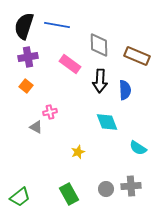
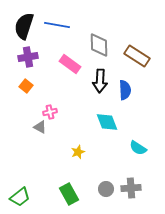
brown rectangle: rotated 10 degrees clockwise
gray triangle: moved 4 px right
gray cross: moved 2 px down
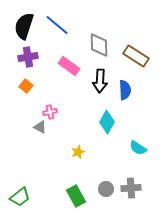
blue line: rotated 30 degrees clockwise
brown rectangle: moved 1 px left
pink rectangle: moved 1 px left, 2 px down
cyan diamond: rotated 50 degrees clockwise
green rectangle: moved 7 px right, 2 px down
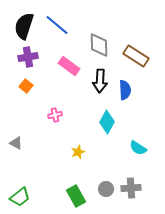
pink cross: moved 5 px right, 3 px down
gray triangle: moved 24 px left, 16 px down
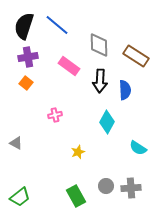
orange square: moved 3 px up
gray circle: moved 3 px up
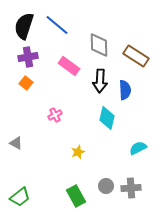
pink cross: rotated 16 degrees counterclockwise
cyan diamond: moved 4 px up; rotated 15 degrees counterclockwise
cyan semicircle: rotated 120 degrees clockwise
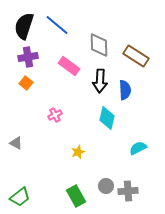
gray cross: moved 3 px left, 3 px down
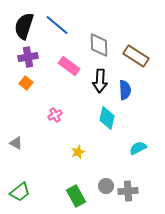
green trapezoid: moved 5 px up
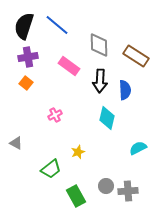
green trapezoid: moved 31 px right, 23 px up
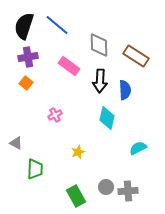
green trapezoid: moved 16 px left; rotated 50 degrees counterclockwise
gray circle: moved 1 px down
